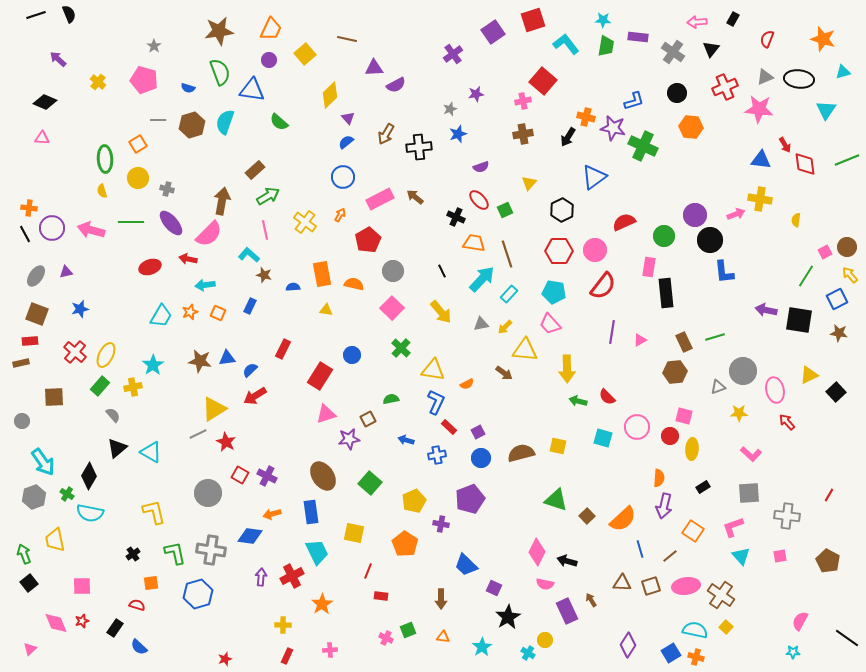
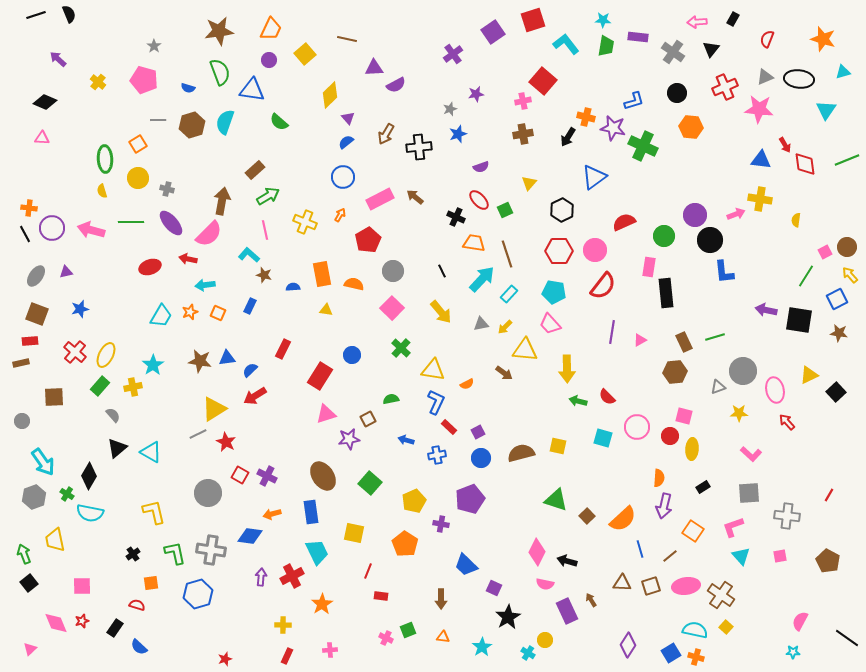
yellow cross at (305, 222): rotated 15 degrees counterclockwise
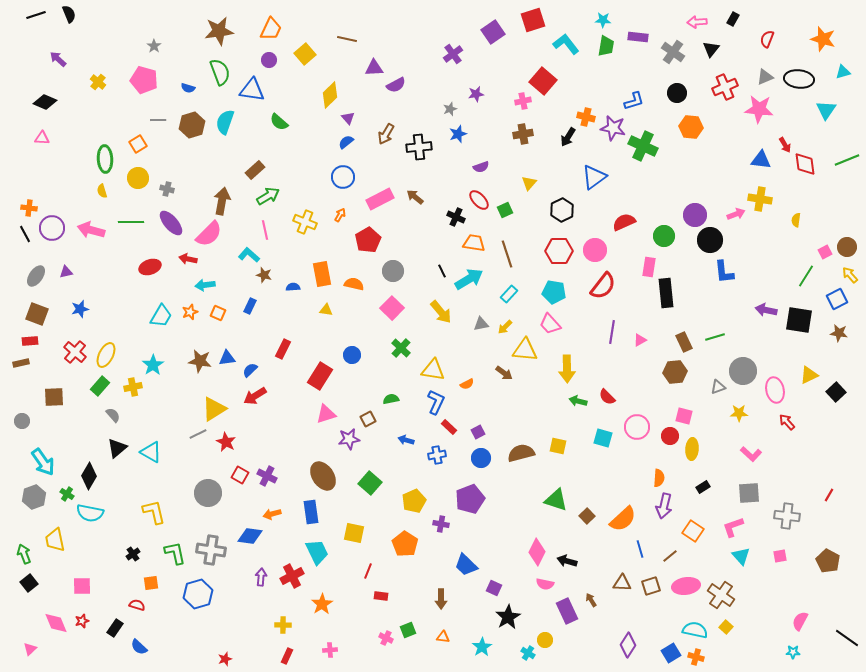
cyan arrow at (482, 279): moved 13 px left; rotated 16 degrees clockwise
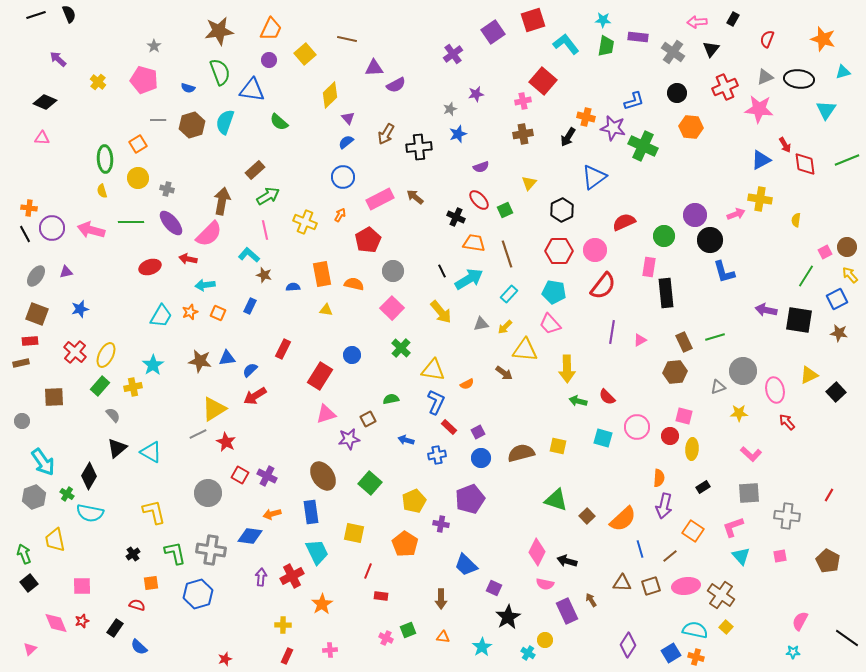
blue triangle at (761, 160): rotated 35 degrees counterclockwise
blue L-shape at (724, 272): rotated 10 degrees counterclockwise
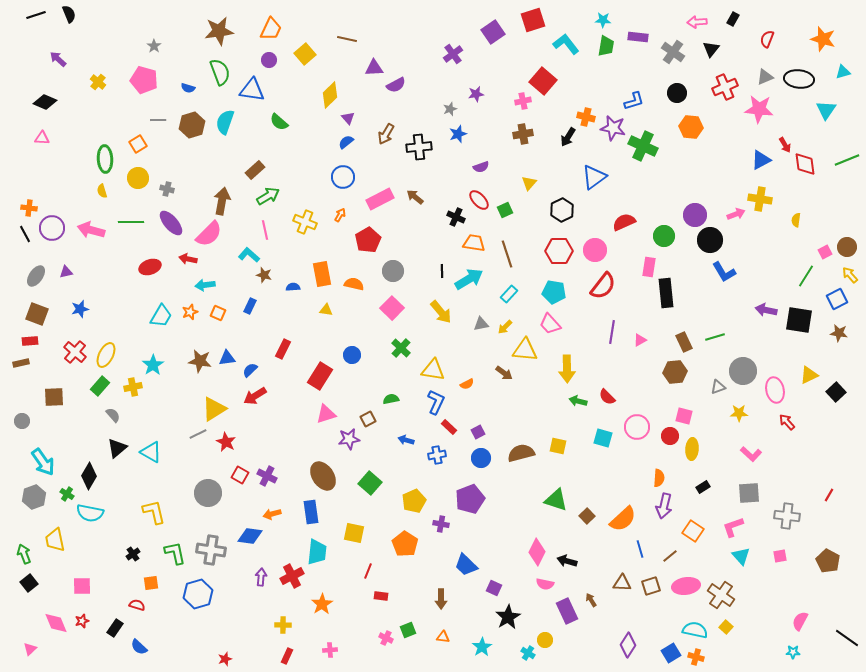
black line at (442, 271): rotated 24 degrees clockwise
blue L-shape at (724, 272): rotated 15 degrees counterclockwise
cyan trapezoid at (317, 552): rotated 32 degrees clockwise
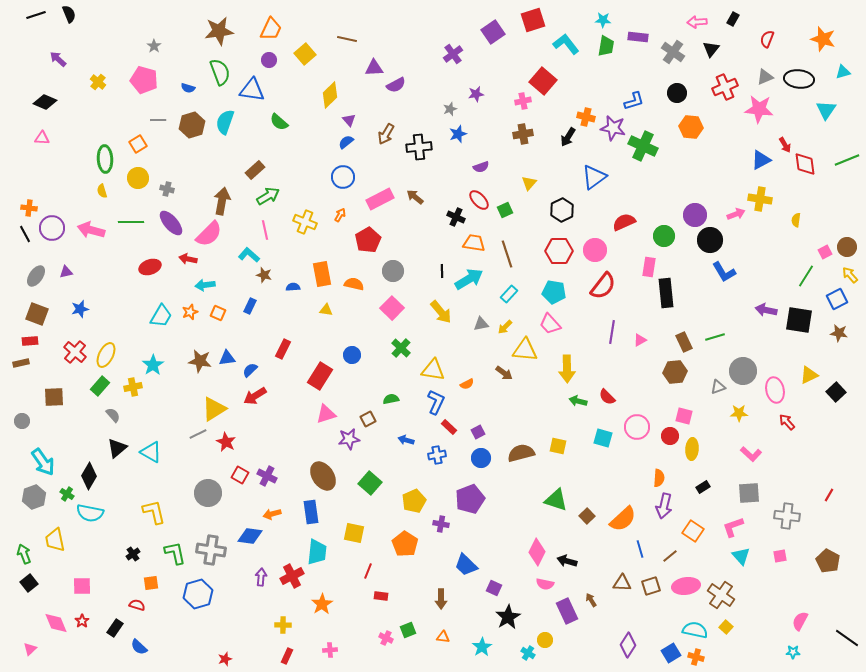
purple triangle at (348, 118): moved 1 px right, 2 px down
red star at (82, 621): rotated 16 degrees counterclockwise
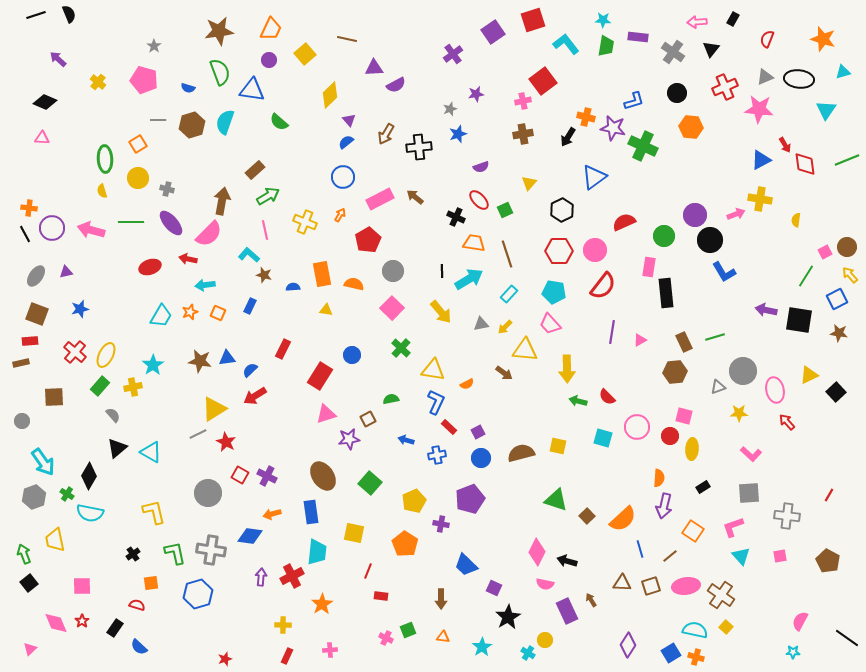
red square at (543, 81): rotated 12 degrees clockwise
